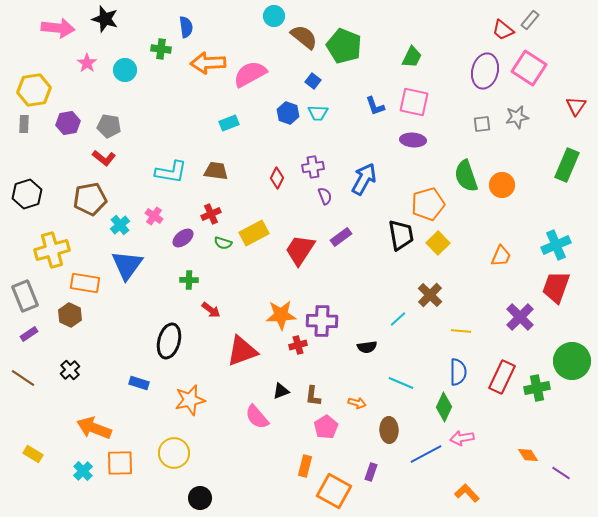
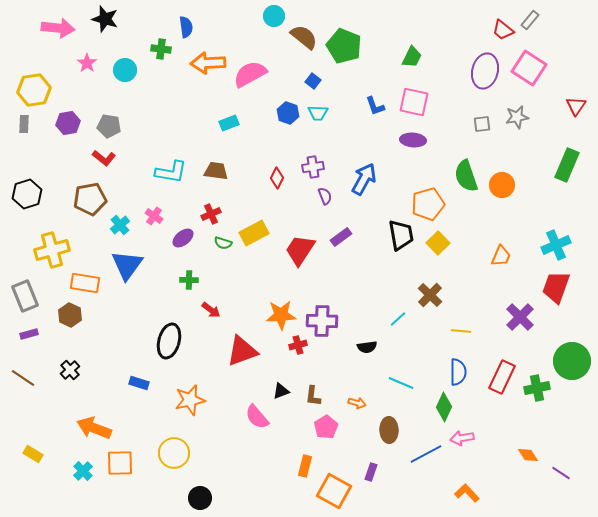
purple rectangle at (29, 334): rotated 18 degrees clockwise
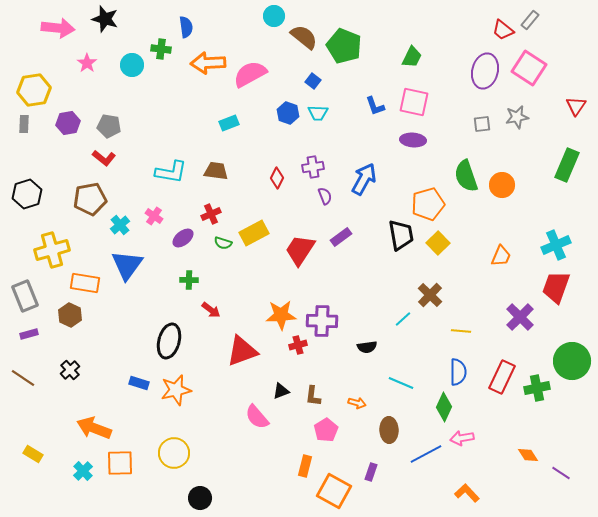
cyan circle at (125, 70): moved 7 px right, 5 px up
cyan line at (398, 319): moved 5 px right
orange star at (190, 400): moved 14 px left, 10 px up
pink pentagon at (326, 427): moved 3 px down
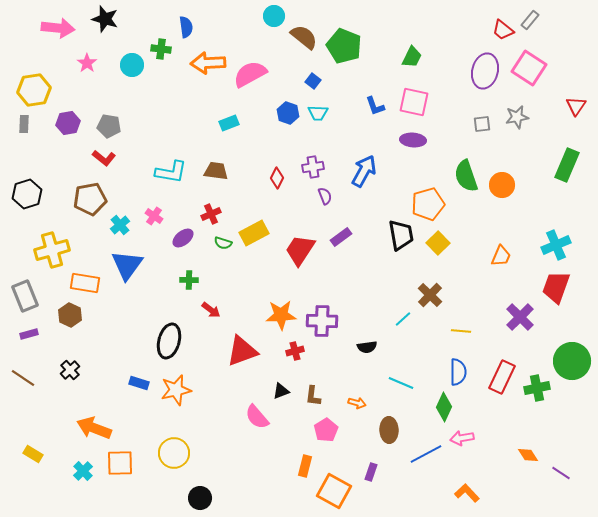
blue arrow at (364, 179): moved 8 px up
red cross at (298, 345): moved 3 px left, 6 px down
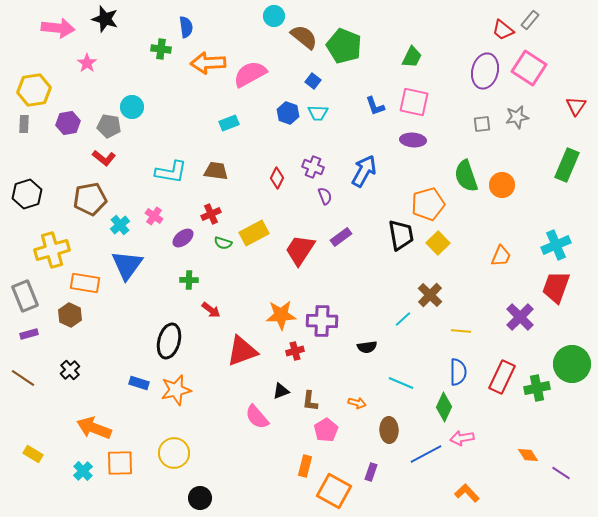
cyan circle at (132, 65): moved 42 px down
purple cross at (313, 167): rotated 30 degrees clockwise
green circle at (572, 361): moved 3 px down
brown L-shape at (313, 396): moved 3 px left, 5 px down
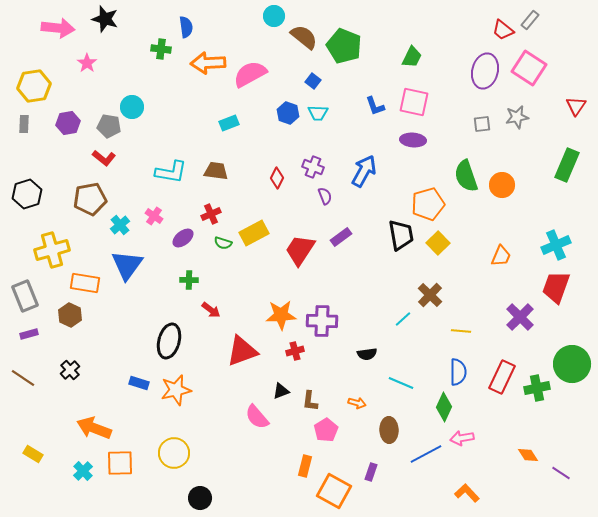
yellow hexagon at (34, 90): moved 4 px up
black semicircle at (367, 347): moved 7 px down
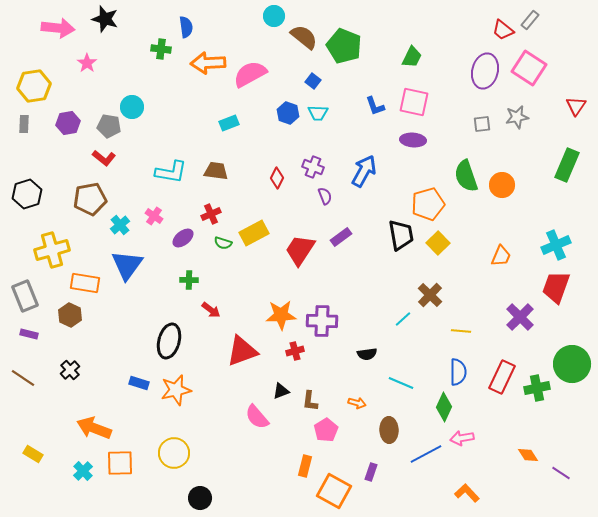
purple rectangle at (29, 334): rotated 30 degrees clockwise
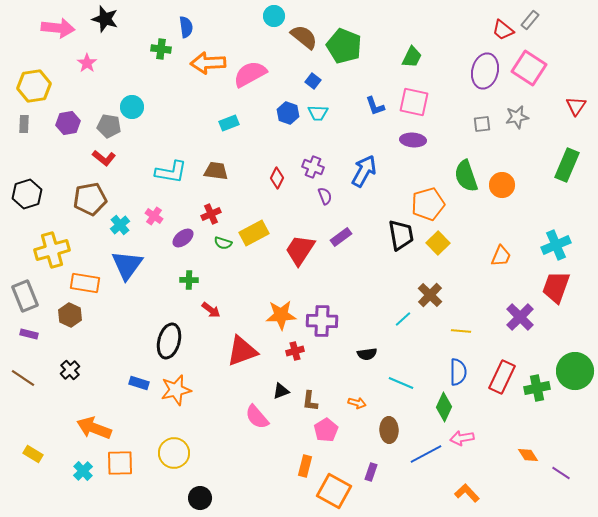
green circle at (572, 364): moved 3 px right, 7 px down
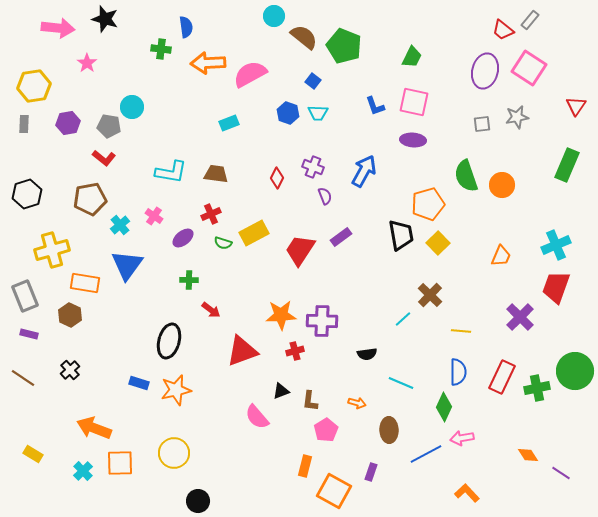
brown trapezoid at (216, 171): moved 3 px down
black circle at (200, 498): moved 2 px left, 3 px down
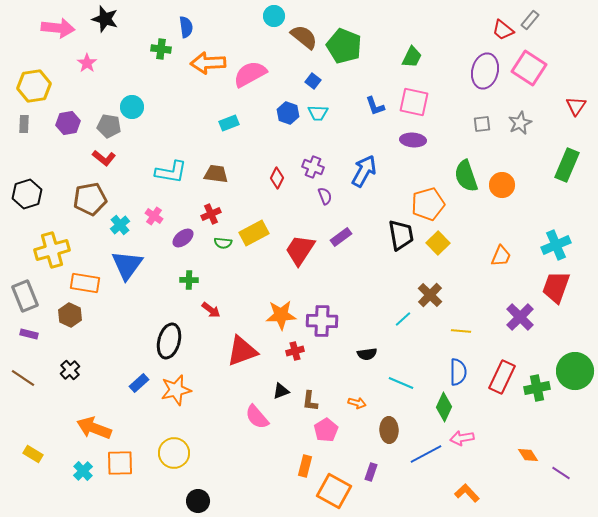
gray star at (517, 117): moved 3 px right, 6 px down; rotated 15 degrees counterclockwise
green semicircle at (223, 243): rotated 12 degrees counterclockwise
blue rectangle at (139, 383): rotated 60 degrees counterclockwise
